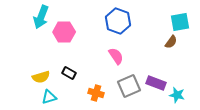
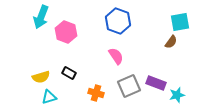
pink hexagon: moved 2 px right; rotated 20 degrees clockwise
cyan star: rotated 28 degrees counterclockwise
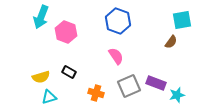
cyan square: moved 2 px right, 2 px up
black rectangle: moved 1 px up
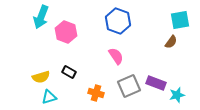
cyan square: moved 2 px left
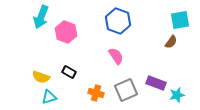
yellow semicircle: rotated 36 degrees clockwise
gray square: moved 3 px left, 4 px down
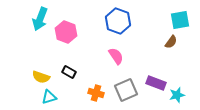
cyan arrow: moved 1 px left, 2 px down
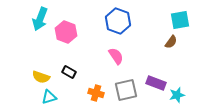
gray square: rotated 10 degrees clockwise
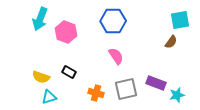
blue hexagon: moved 5 px left; rotated 20 degrees counterclockwise
gray square: moved 1 px up
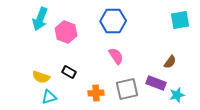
brown semicircle: moved 1 px left, 20 px down
gray square: moved 1 px right
orange cross: rotated 21 degrees counterclockwise
